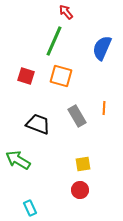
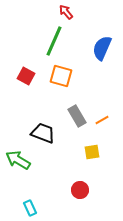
red square: rotated 12 degrees clockwise
orange line: moved 2 px left, 12 px down; rotated 56 degrees clockwise
black trapezoid: moved 5 px right, 9 px down
yellow square: moved 9 px right, 12 px up
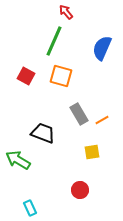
gray rectangle: moved 2 px right, 2 px up
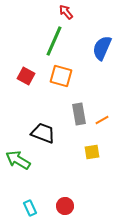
gray rectangle: rotated 20 degrees clockwise
red circle: moved 15 px left, 16 px down
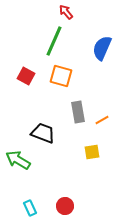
gray rectangle: moved 1 px left, 2 px up
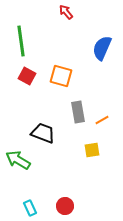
green line: moved 33 px left; rotated 32 degrees counterclockwise
red square: moved 1 px right
yellow square: moved 2 px up
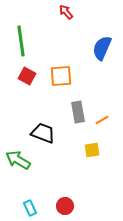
orange square: rotated 20 degrees counterclockwise
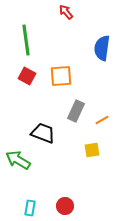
green line: moved 5 px right, 1 px up
blue semicircle: rotated 15 degrees counterclockwise
gray rectangle: moved 2 px left, 1 px up; rotated 35 degrees clockwise
cyan rectangle: rotated 35 degrees clockwise
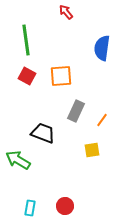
orange line: rotated 24 degrees counterclockwise
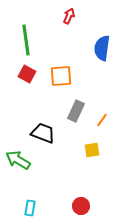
red arrow: moved 3 px right, 4 px down; rotated 63 degrees clockwise
red square: moved 2 px up
red circle: moved 16 px right
